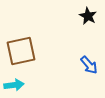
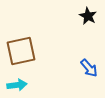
blue arrow: moved 3 px down
cyan arrow: moved 3 px right
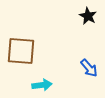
brown square: rotated 16 degrees clockwise
cyan arrow: moved 25 px right
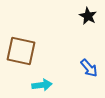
brown square: rotated 8 degrees clockwise
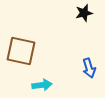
black star: moved 4 px left, 3 px up; rotated 30 degrees clockwise
blue arrow: rotated 24 degrees clockwise
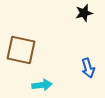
brown square: moved 1 px up
blue arrow: moved 1 px left
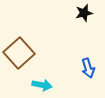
brown square: moved 2 px left, 3 px down; rotated 36 degrees clockwise
cyan arrow: rotated 18 degrees clockwise
